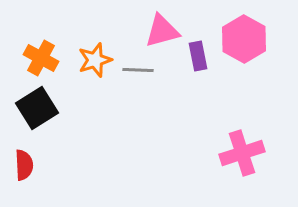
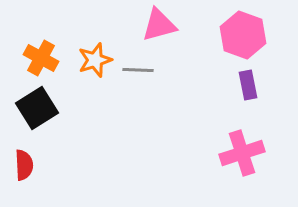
pink triangle: moved 3 px left, 6 px up
pink hexagon: moved 1 px left, 4 px up; rotated 9 degrees counterclockwise
purple rectangle: moved 50 px right, 29 px down
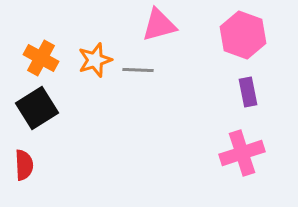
purple rectangle: moved 7 px down
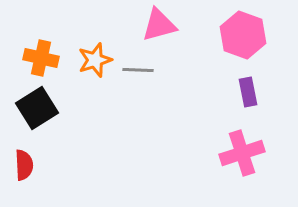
orange cross: rotated 16 degrees counterclockwise
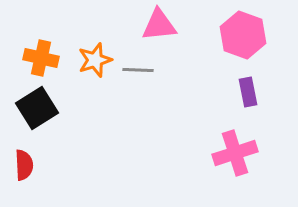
pink triangle: rotated 9 degrees clockwise
pink cross: moved 7 px left
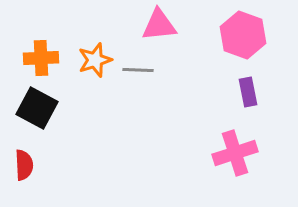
orange cross: rotated 16 degrees counterclockwise
black square: rotated 30 degrees counterclockwise
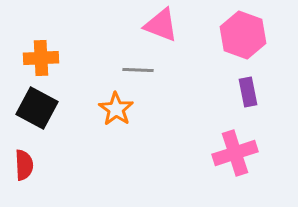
pink triangle: moved 2 px right; rotated 27 degrees clockwise
orange star: moved 21 px right, 49 px down; rotated 20 degrees counterclockwise
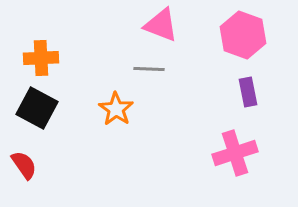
gray line: moved 11 px right, 1 px up
red semicircle: rotated 32 degrees counterclockwise
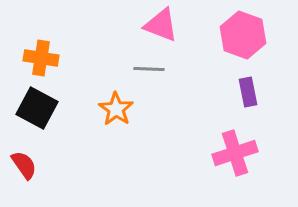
orange cross: rotated 12 degrees clockwise
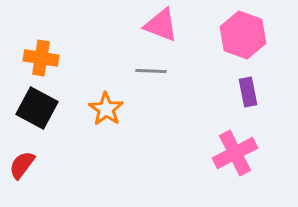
gray line: moved 2 px right, 2 px down
orange star: moved 10 px left
pink cross: rotated 9 degrees counterclockwise
red semicircle: moved 2 px left; rotated 108 degrees counterclockwise
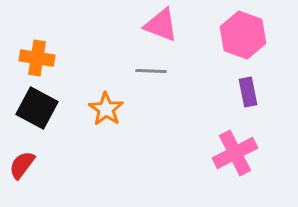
orange cross: moved 4 px left
